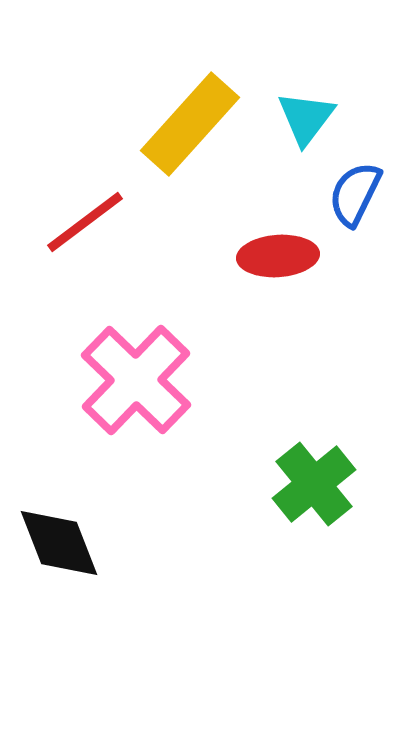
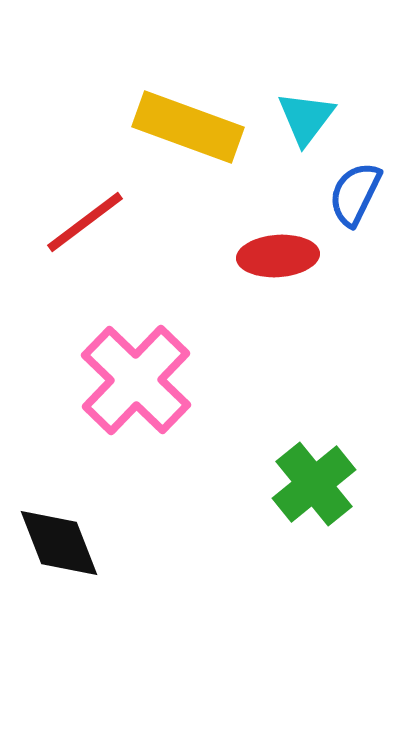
yellow rectangle: moved 2 px left, 3 px down; rotated 68 degrees clockwise
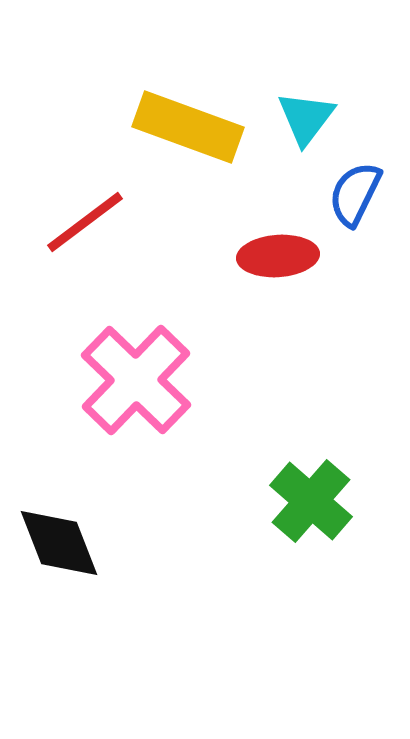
green cross: moved 3 px left, 17 px down; rotated 10 degrees counterclockwise
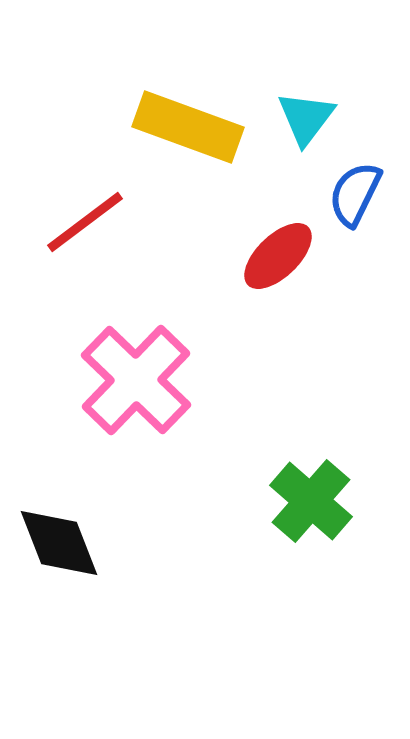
red ellipse: rotated 40 degrees counterclockwise
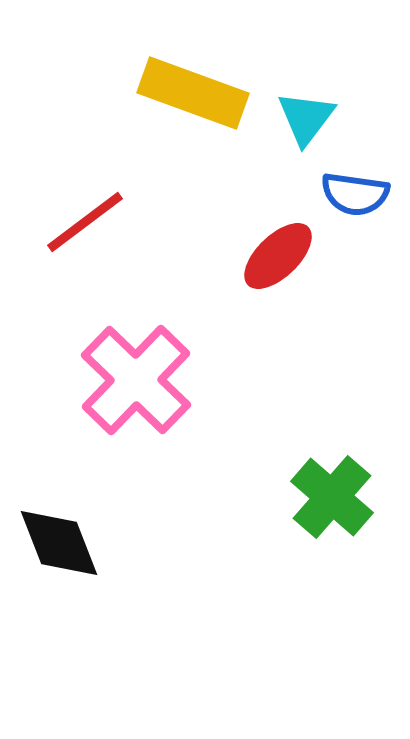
yellow rectangle: moved 5 px right, 34 px up
blue semicircle: rotated 108 degrees counterclockwise
green cross: moved 21 px right, 4 px up
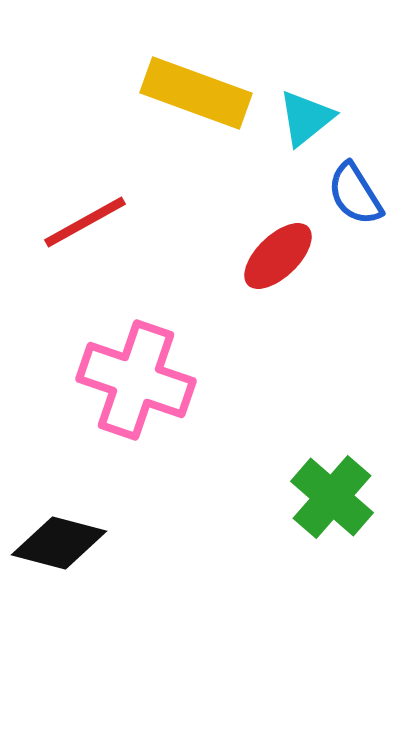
yellow rectangle: moved 3 px right
cyan triangle: rotated 14 degrees clockwise
blue semicircle: rotated 50 degrees clockwise
red line: rotated 8 degrees clockwise
pink cross: rotated 25 degrees counterclockwise
black diamond: rotated 54 degrees counterclockwise
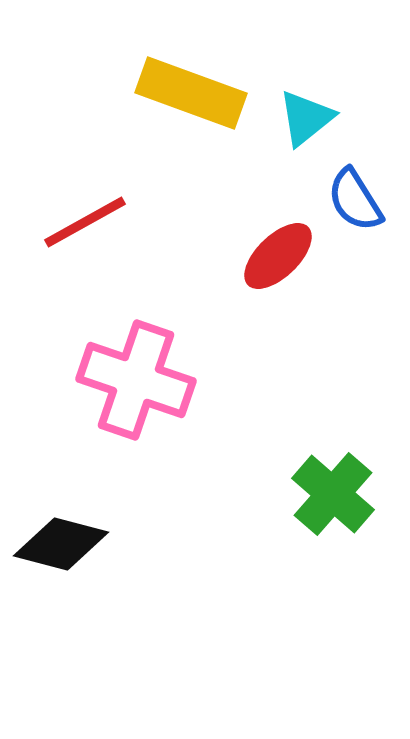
yellow rectangle: moved 5 px left
blue semicircle: moved 6 px down
green cross: moved 1 px right, 3 px up
black diamond: moved 2 px right, 1 px down
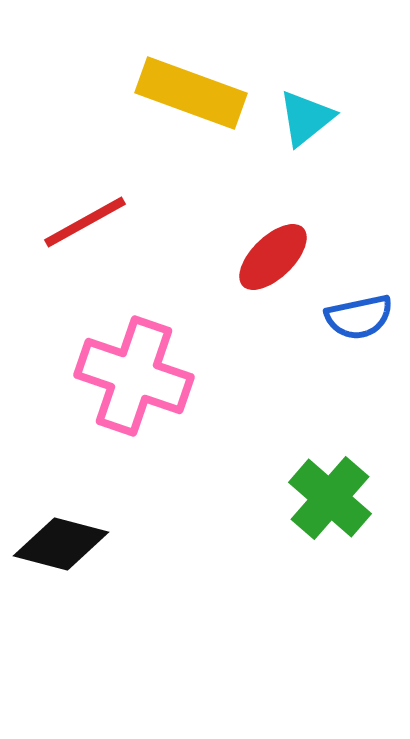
blue semicircle: moved 4 px right, 117 px down; rotated 70 degrees counterclockwise
red ellipse: moved 5 px left, 1 px down
pink cross: moved 2 px left, 4 px up
green cross: moved 3 px left, 4 px down
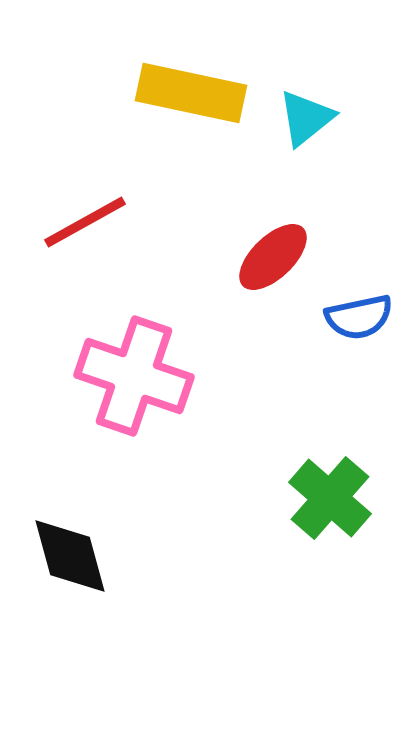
yellow rectangle: rotated 8 degrees counterclockwise
black diamond: moved 9 px right, 12 px down; rotated 60 degrees clockwise
